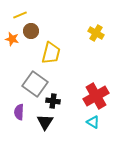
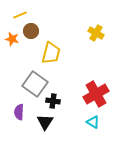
red cross: moved 2 px up
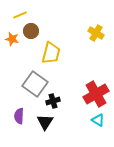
black cross: rotated 24 degrees counterclockwise
purple semicircle: moved 4 px down
cyan triangle: moved 5 px right, 2 px up
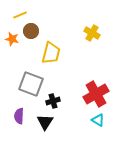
yellow cross: moved 4 px left
gray square: moved 4 px left; rotated 15 degrees counterclockwise
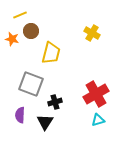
black cross: moved 2 px right, 1 px down
purple semicircle: moved 1 px right, 1 px up
cyan triangle: rotated 48 degrees counterclockwise
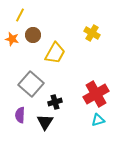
yellow line: rotated 40 degrees counterclockwise
brown circle: moved 2 px right, 4 px down
yellow trapezoid: moved 4 px right; rotated 15 degrees clockwise
gray square: rotated 20 degrees clockwise
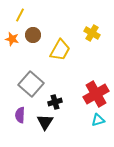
yellow trapezoid: moved 5 px right, 3 px up
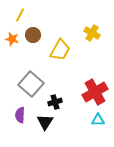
red cross: moved 1 px left, 2 px up
cyan triangle: rotated 16 degrees clockwise
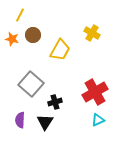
purple semicircle: moved 5 px down
cyan triangle: rotated 24 degrees counterclockwise
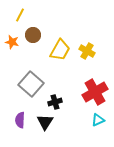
yellow cross: moved 5 px left, 18 px down
orange star: moved 3 px down
